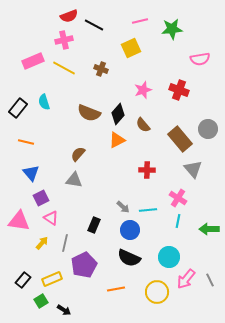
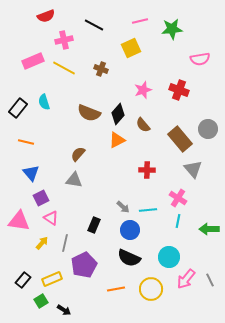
red semicircle at (69, 16): moved 23 px left
yellow circle at (157, 292): moved 6 px left, 3 px up
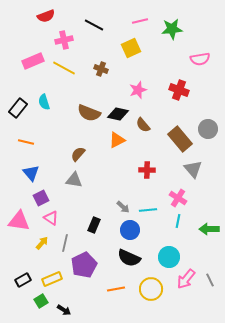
pink star at (143, 90): moved 5 px left
black diamond at (118, 114): rotated 60 degrees clockwise
black rectangle at (23, 280): rotated 21 degrees clockwise
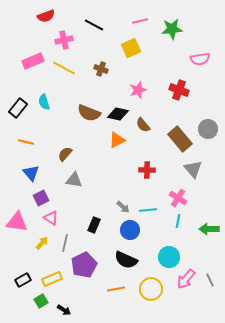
brown semicircle at (78, 154): moved 13 px left
pink triangle at (19, 221): moved 2 px left, 1 px down
black semicircle at (129, 258): moved 3 px left, 2 px down
